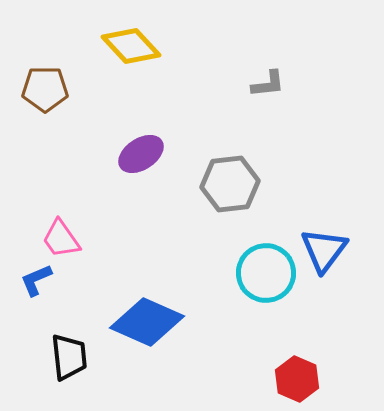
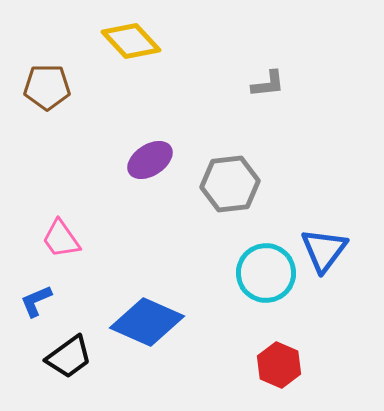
yellow diamond: moved 5 px up
brown pentagon: moved 2 px right, 2 px up
purple ellipse: moved 9 px right, 6 px down
blue L-shape: moved 21 px down
black trapezoid: rotated 60 degrees clockwise
red hexagon: moved 18 px left, 14 px up
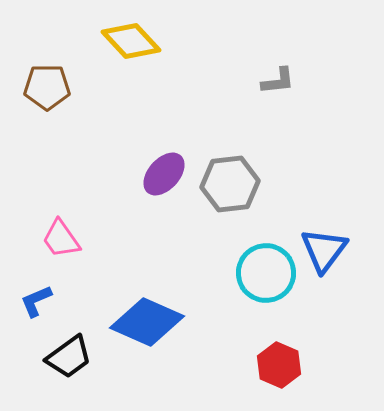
gray L-shape: moved 10 px right, 3 px up
purple ellipse: moved 14 px right, 14 px down; rotated 15 degrees counterclockwise
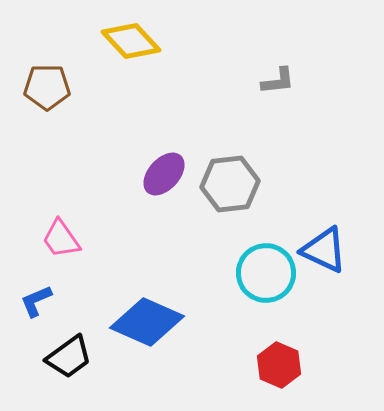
blue triangle: rotated 42 degrees counterclockwise
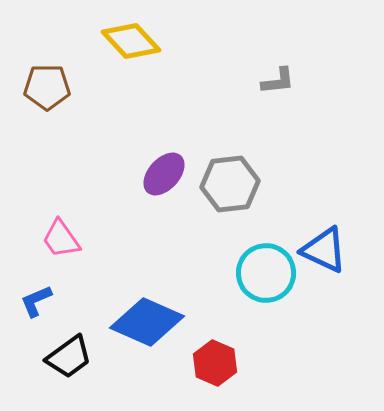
red hexagon: moved 64 px left, 2 px up
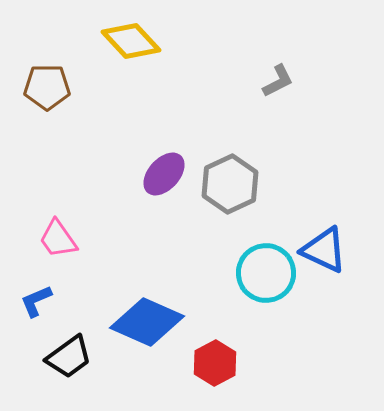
gray L-shape: rotated 21 degrees counterclockwise
gray hexagon: rotated 18 degrees counterclockwise
pink trapezoid: moved 3 px left
red hexagon: rotated 9 degrees clockwise
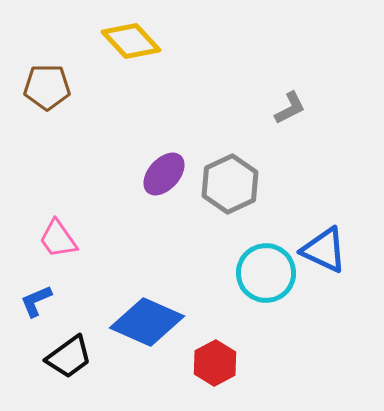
gray L-shape: moved 12 px right, 27 px down
